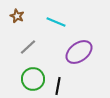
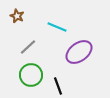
cyan line: moved 1 px right, 5 px down
green circle: moved 2 px left, 4 px up
black line: rotated 30 degrees counterclockwise
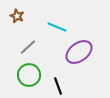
green circle: moved 2 px left
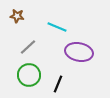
brown star: rotated 16 degrees counterclockwise
purple ellipse: rotated 48 degrees clockwise
black line: moved 2 px up; rotated 42 degrees clockwise
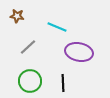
green circle: moved 1 px right, 6 px down
black line: moved 5 px right, 1 px up; rotated 24 degrees counterclockwise
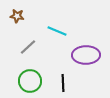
cyan line: moved 4 px down
purple ellipse: moved 7 px right, 3 px down; rotated 12 degrees counterclockwise
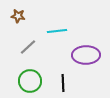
brown star: moved 1 px right
cyan line: rotated 30 degrees counterclockwise
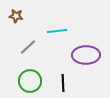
brown star: moved 2 px left
